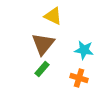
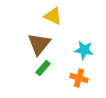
brown triangle: moved 4 px left
green rectangle: moved 1 px right, 1 px up
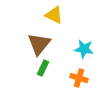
yellow triangle: moved 1 px right, 1 px up
cyan star: moved 1 px up
green rectangle: rotated 14 degrees counterclockwise
